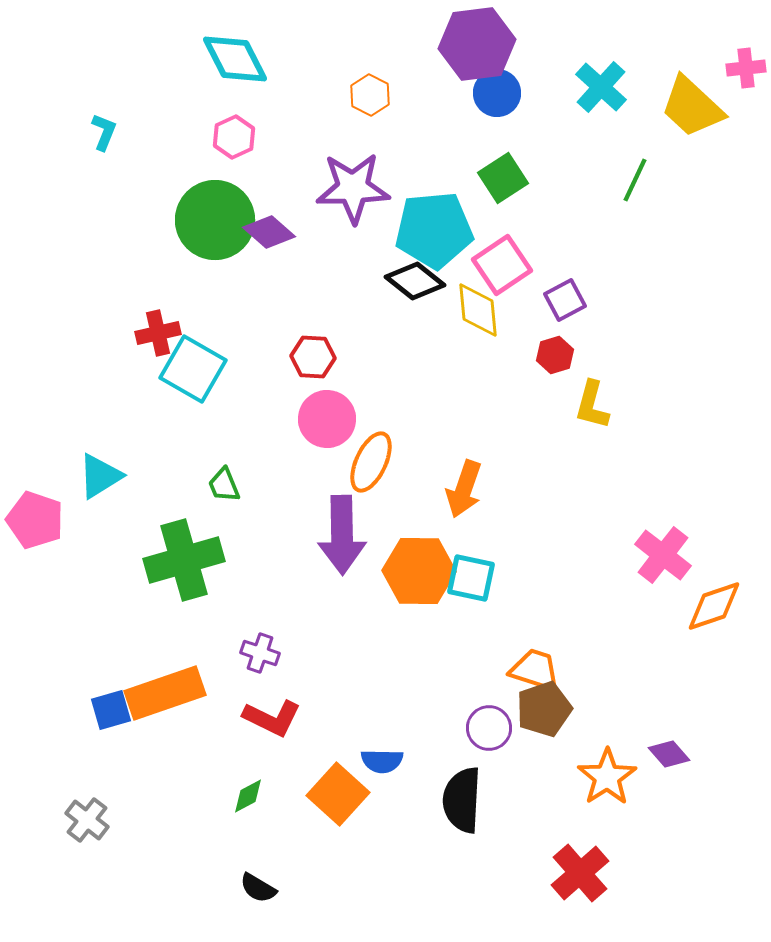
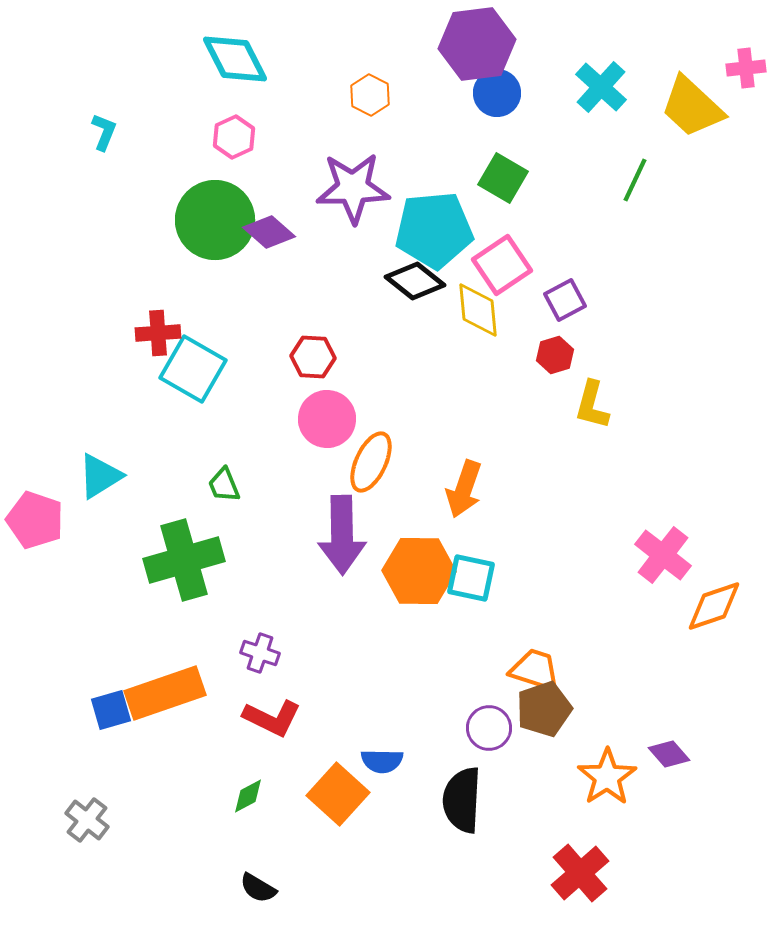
green square at (503, 178): rotated 27 degrees counterclockwise
red cross at (158, 333): rotated 9 degrees clockwise
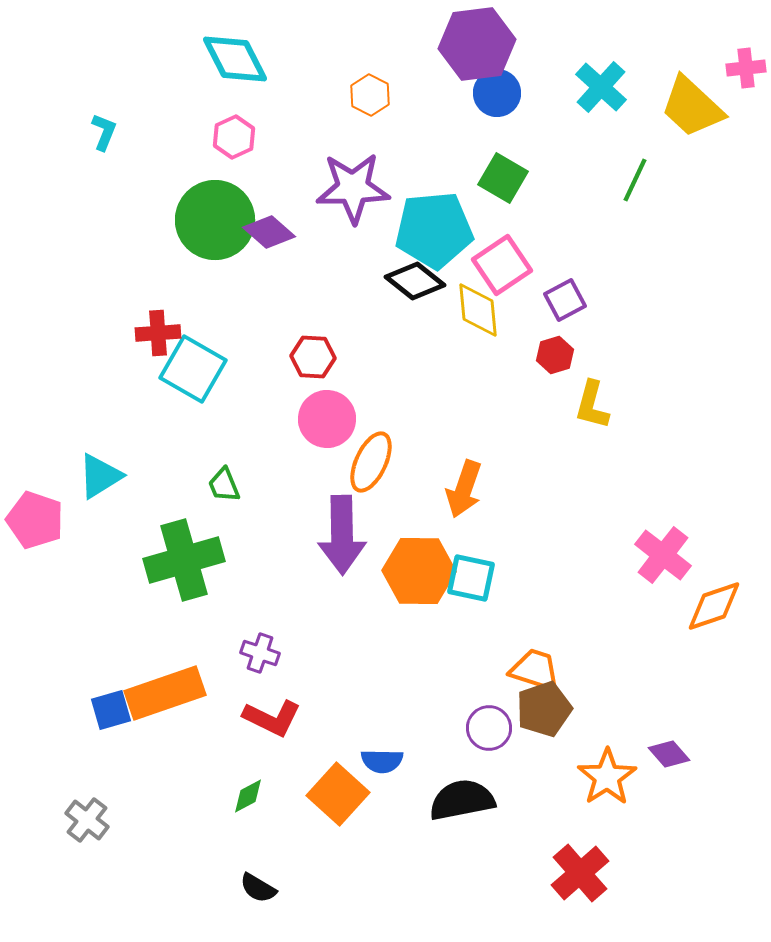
black semicircle at (462, 800): rotated 76 degrees clockwise
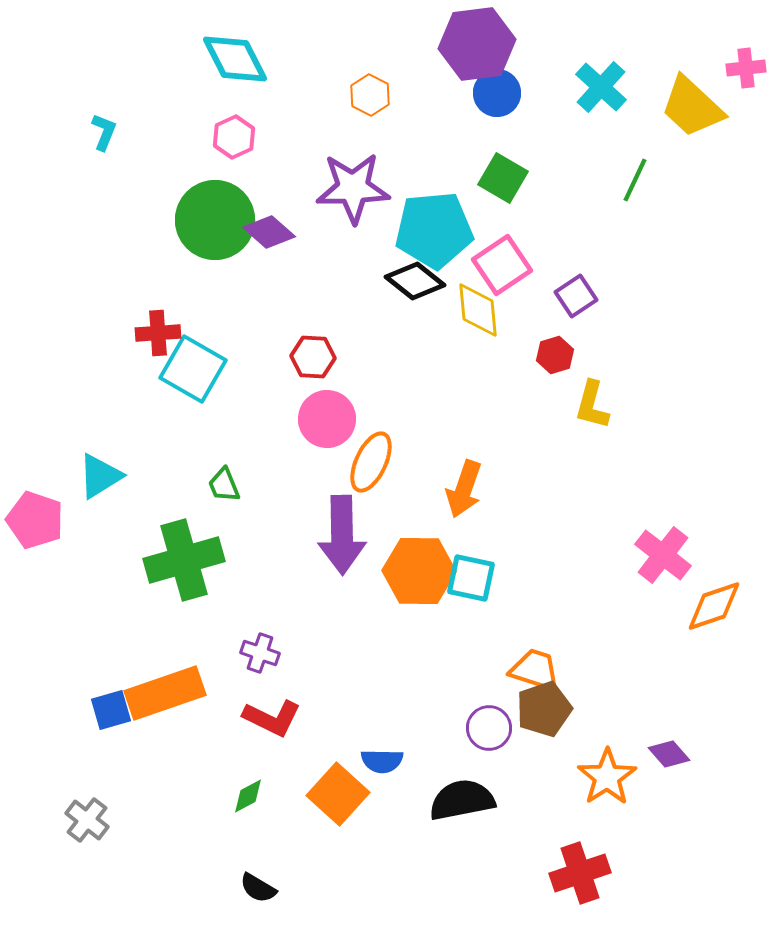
purple square at (565, 300): moved 11 px right, 4 px up; rotated 6 degrees counterclockwise
red cross at (580, 873): rotated 22 degrees clockwise
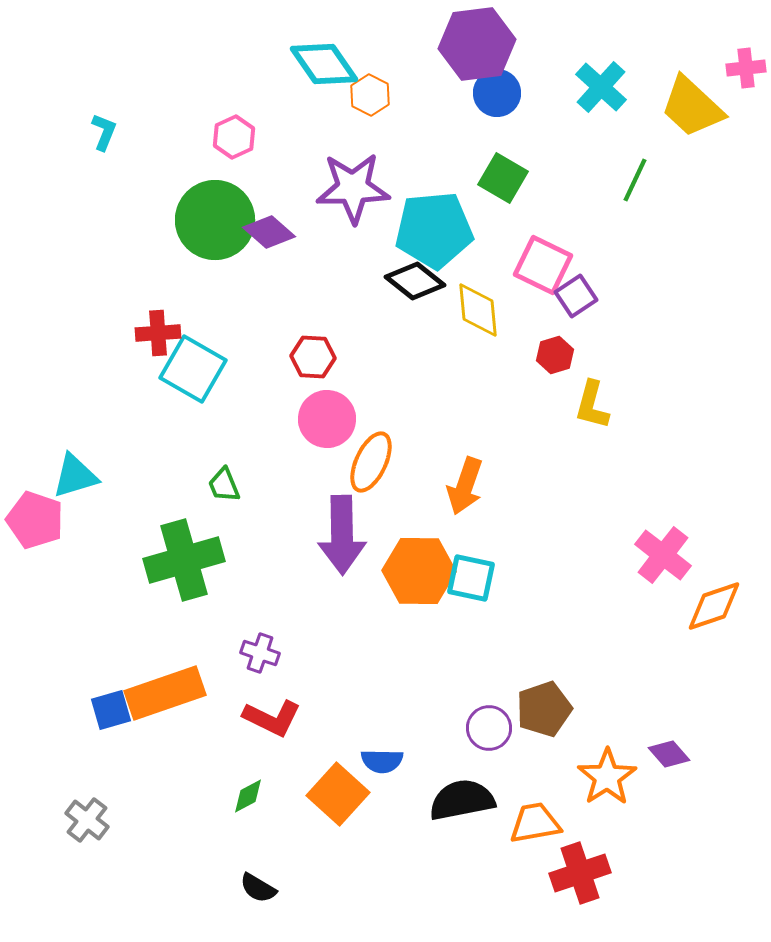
cyan diamond at (235, 59): moved 89 px right, 5 px down; rotated 8 degrees counterclockwise
pink square at (502, 265): moved 41 px right; rotated 30 degrees counterclockwise
cyan triangle at (100, 476): moved 25 px left; rotated 15 degrees clockwise
orange arrow at (464, 489): moved 1 px right, 3 px up
orange trapezoid at (535, 670): moved 153 px down; rotated 28 degrees counterclockwise
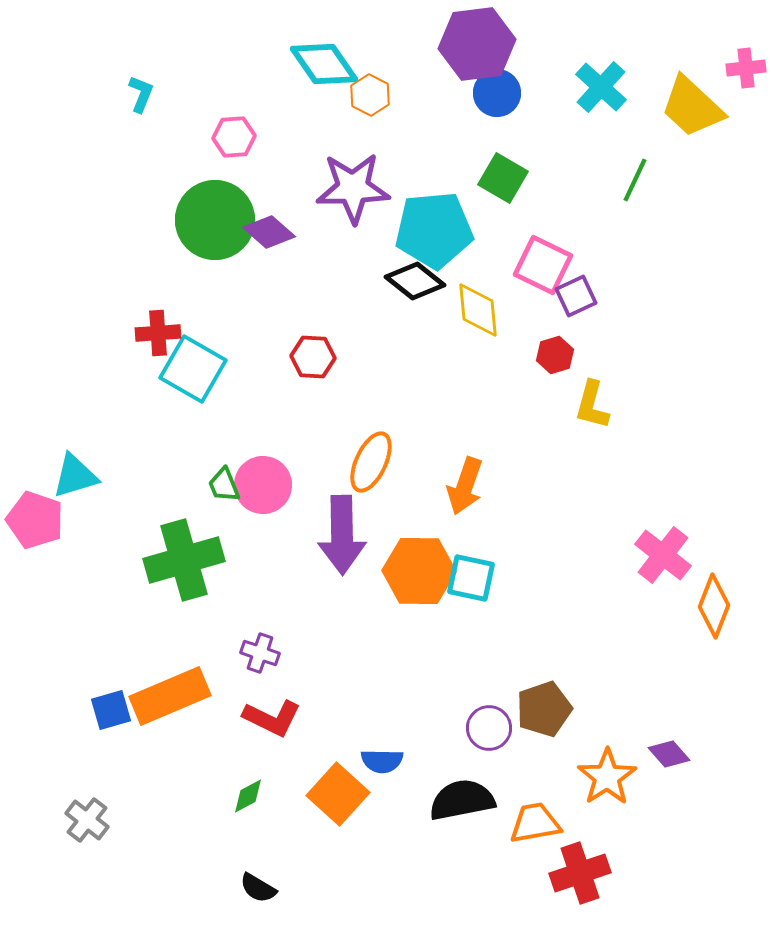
cyan L-shape at (104, 132): moved 37 px right, 38 px up
pink hexagon at (234, 137): rotated 21 degrees clockwise
purple square at (576, 296): rotated 9 degrees clockwise
pink circle at (327, 419): moved 64 px left, 66 px down
orange diamond at (714, 606): rotated 50 degrees counterclockwise
orange rectangle at (165, 693): moved 5 px right, 3 px down; rotated 4 degrees counterclockwise
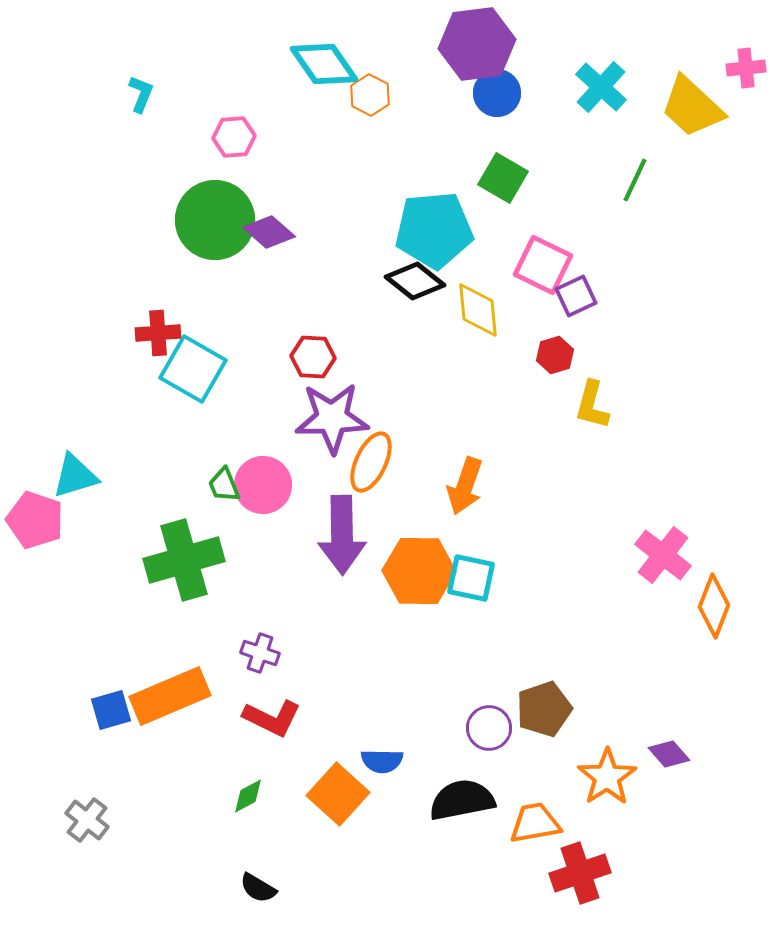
purple star at (353, 188): moved 21 px left, 230 px down
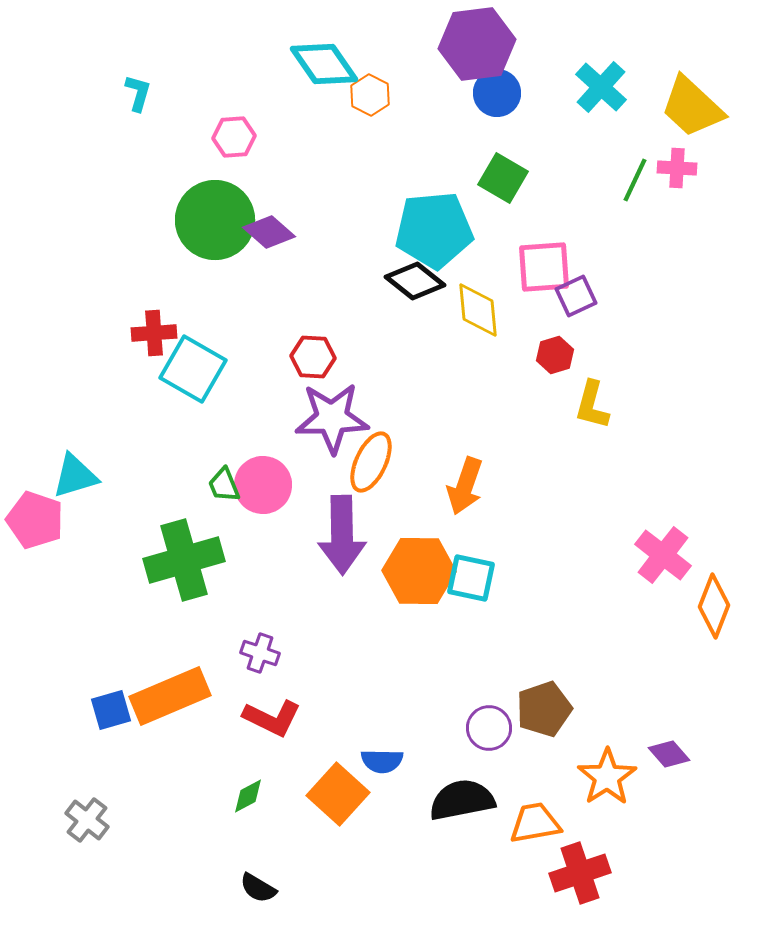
pink cross at (746, 68): moved 69 px left, 100 px down; rotated 9 degrees clockwise
cyan L-shape at (141, 94): moved 3 px left, 1 px up; rotated 6 degrees counterclockwise
pink square at (543, 265): moved 1 px right, 2 px down; rotated 30 degrees counterclockwise
red cross at (158, 333): moved 4 px left
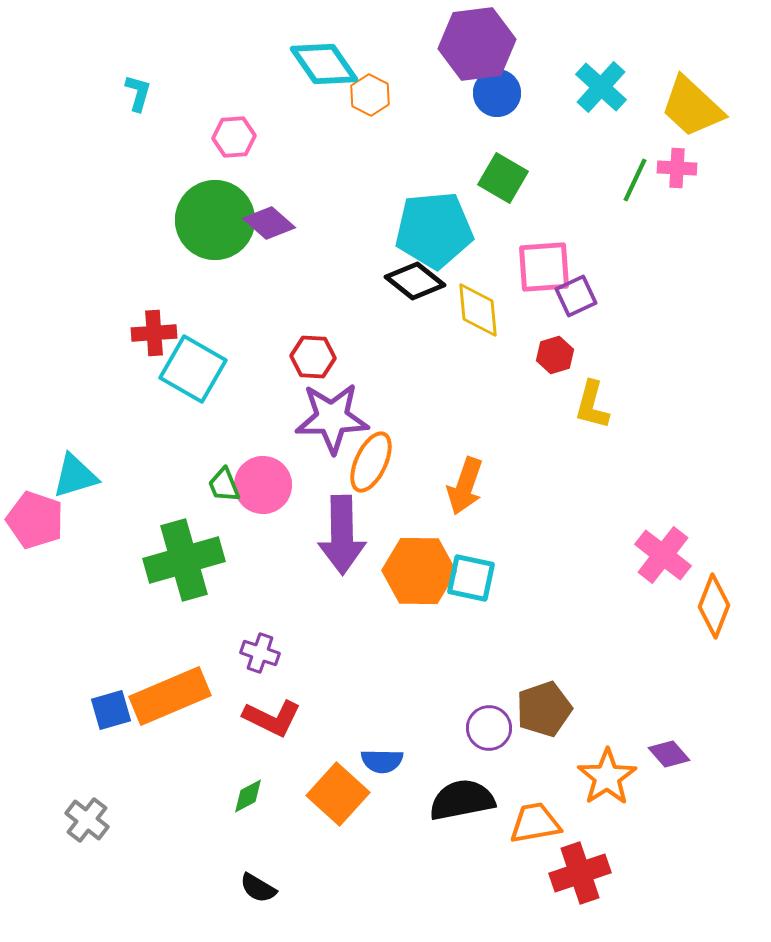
purple diamond at (269, 232): moved 9 px up
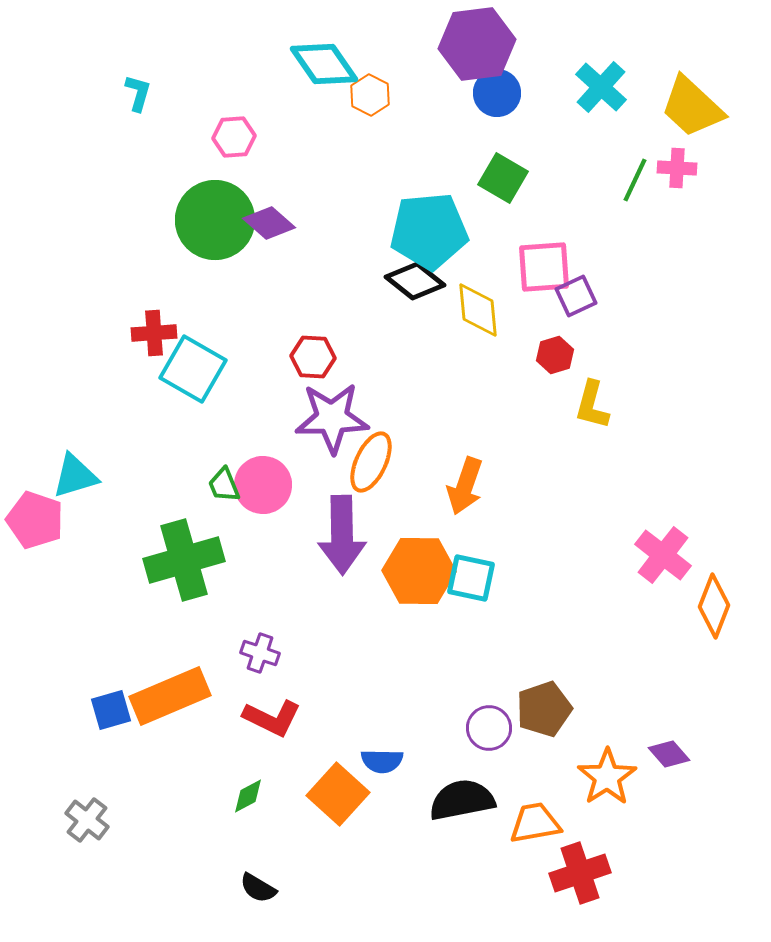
cyan pentagon at (434, 230): moved 5 px left, 1 px down
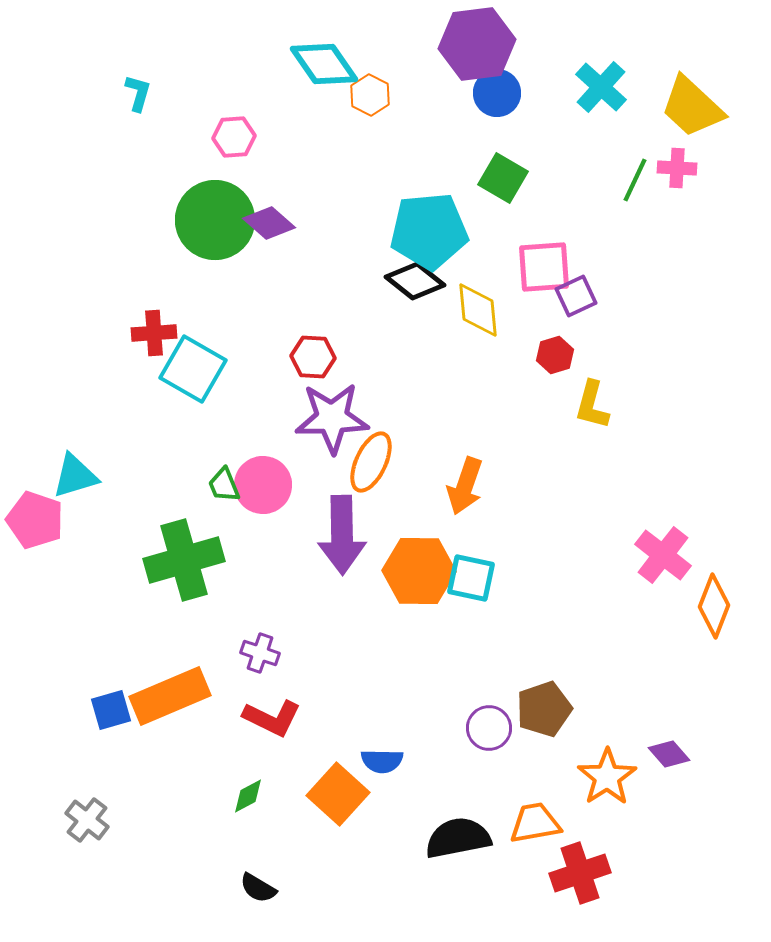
black semicircle at (462, 800): moved 4 px left, 38 px down
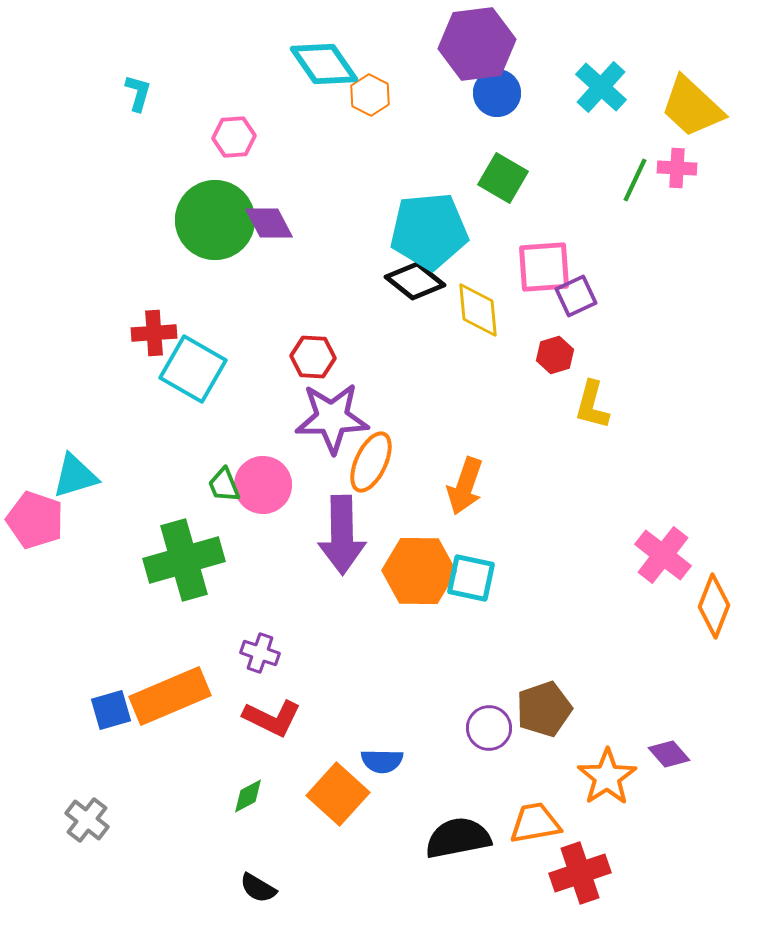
purple diamond at (269, 223): rotated 21 degrees clockwise
